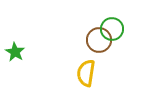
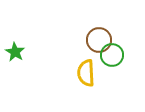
green circle: moved 26 px down
yellow semicircle: rotated 12 degrees counterclockwise
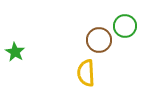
green circle: moved 13 px right, 29 px up
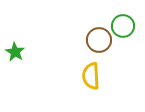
green circle: moved 2 px left
yellow semicircle: moved 5 px right, 3 px down
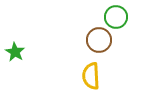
green circle: moved 7 px left, 9 px up
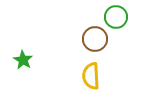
brown circle: moved 4 px left, 1 px up
green star: moved 8 px right, 8 px down
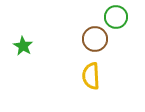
green star: moved 14 px up
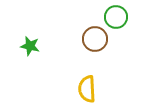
green star: moved 7 px right; rotated 18 degrees counterclockwise
yellow semicircle: moved 4 px left, 13 px down
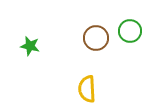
green circle: moved 14 px right, 14 px down
brown circle: moved 1 px right, 1 px up
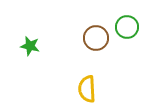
green circle: moved 3 px left, 4 px up
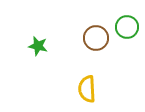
green star: moved 8 px right
